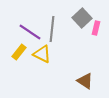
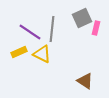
gray square: rotated 18 degrees clockwise
yellow rectangle: rotated 28 degrees clockwise
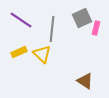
purple line: moved 9 px left, 12 px up
yellow triangle: rotated 18 degrees clockwise
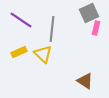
gray square: moved 7 px right, 5 px up
yellow triangle: moved 1 px right
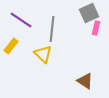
yellow rectangle: moved 8 px left, 6 px up; rotated 28 degrees counterclockwise
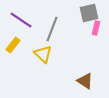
gray square: rotated 12 degrees clockwise
gray line: rotated 15 degrees clockwise
yellow rectangle: moved 2 px right, 1 px up
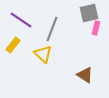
brown triangle: moved 6 px up
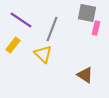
gray square: moved 2 px left; rotated 24 degrees clockwise
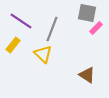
purple line: moved 1 px down
pink rectangle: rotated 32 degrees clockwise
brown triangle: moved 2 px right
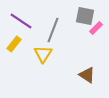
gray square: moved 2 px left, 3 px down
gray line: moved 1 px right, 1 px down
yellow rectangle: moved 1 px right, 1 px up
yellow triangle: rotated 18 degrees clockwise
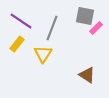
gray line: moved 1 px left, 2 px up
yellow rectangle: moved 3 px right
